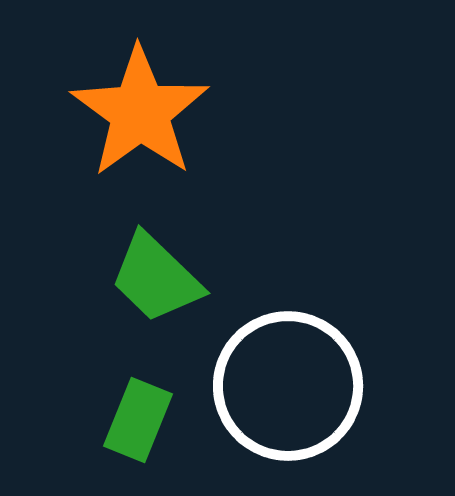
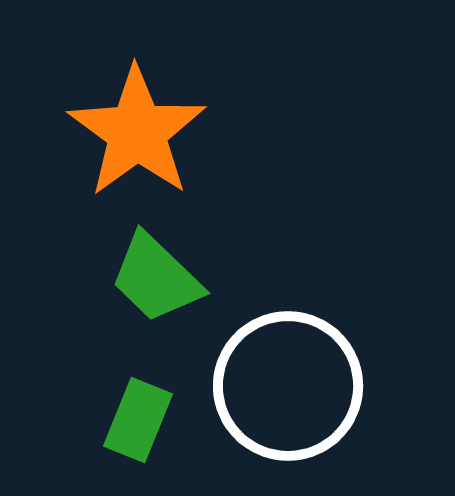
orange star: moved 3 px left, 20 px down
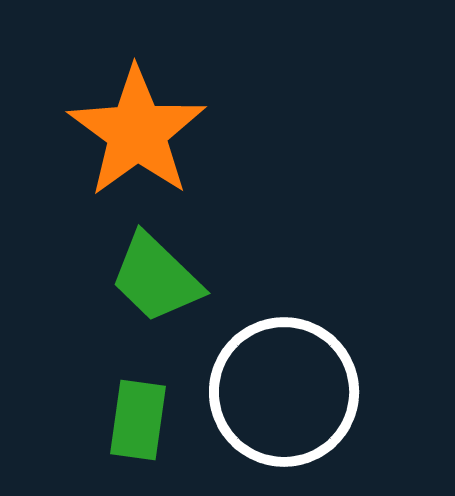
white circle: moved 4 px left, 6 px down
green rectangle: rotated 14 degrees counterclockwise
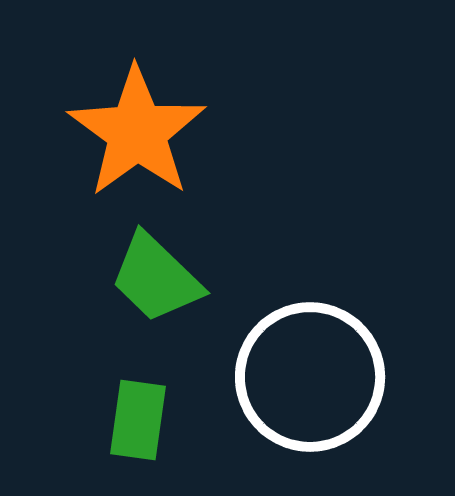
white circle: moved 26 px right, 15 px up
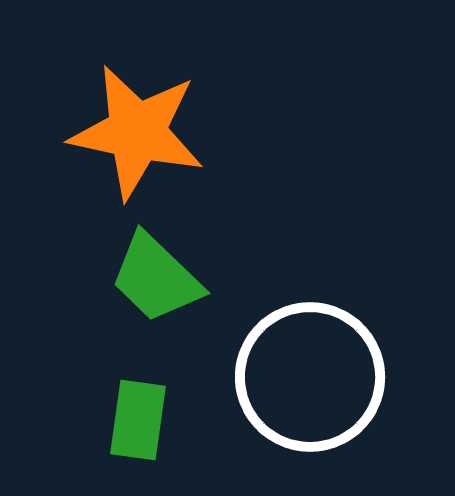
orange star: rotated 24 degrees counterclockwise
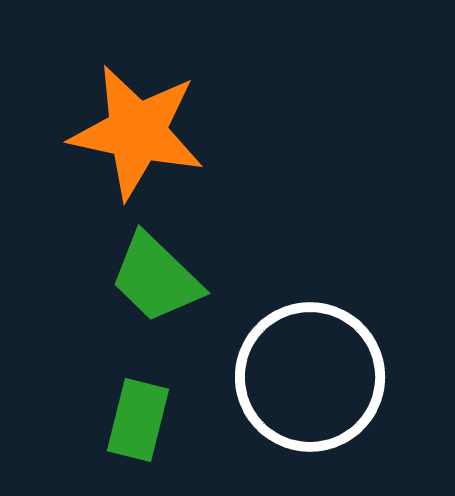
green rectangle: rotated 6 degrees clockwise
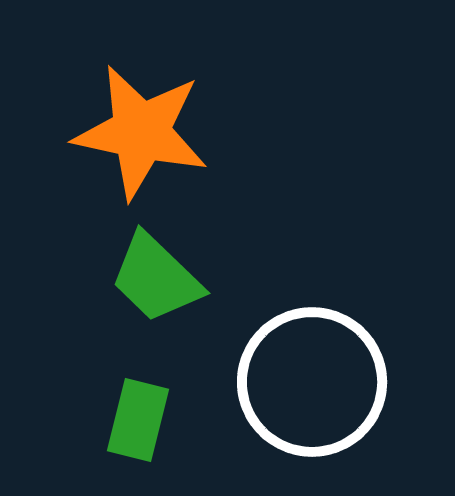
orange star: moved 4 px right
white circle: moved 2 px right, 5 px down
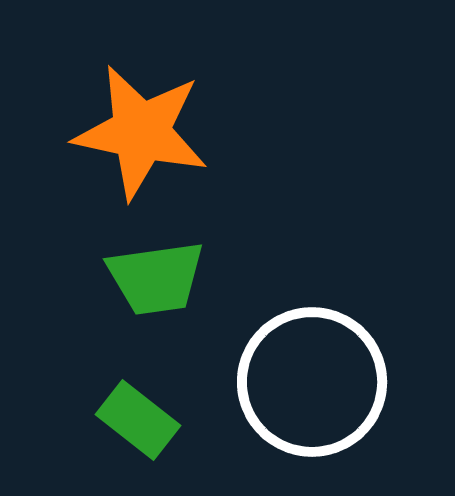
green trapezoid: rotated 52 degrees counterclockwise
green rectangle: rotated 66 degrees counterclockwise
